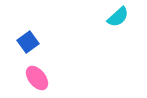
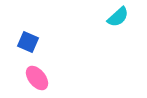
blue square: rotated 30 degrees counterclockwise
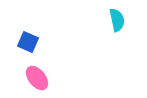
cyan semicircle: moved 1 px left, 3 px down; rotated 60 degrees counterclockwise
